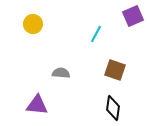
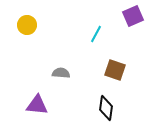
yellow circle: moved 6 px left, 1 px down
black diamond: moved 7 px left
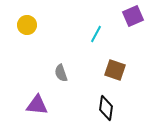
gray semicircle: rotated 114 degrees counterclockwise
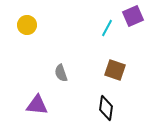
cyan line: moved 11 px right, 6 px up
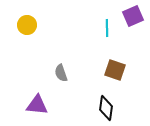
cyan line: rotated 30 degrees counterclockwise
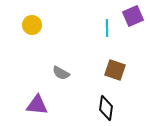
yellow circle: moved 5 px right
gray semicircle: rotated 42 degrees counterclockwise
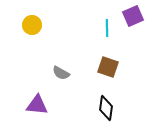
brown square: moved 7 px left, 3 px up
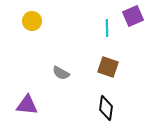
yellow circle: moved 4 px up
purple triangle: moved 10 px left
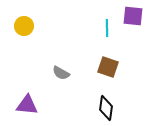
purple square: rotated 30 degrees clockwise
yellow circle: moved 8 px left, 5 px down
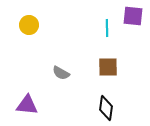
yellow circle: moved 5 px right, 1 px up
brown square: rotated 20 degrees counterclockwise
